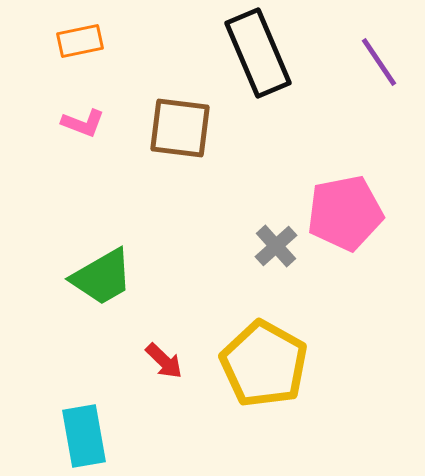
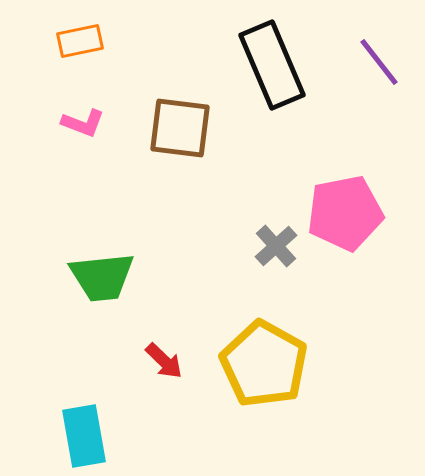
black rectangle: moved 14 px right, 12 px down
purple line: rotated 4 degrees counterclockwise
green trapezoid: rotated 24 degrees clockwise
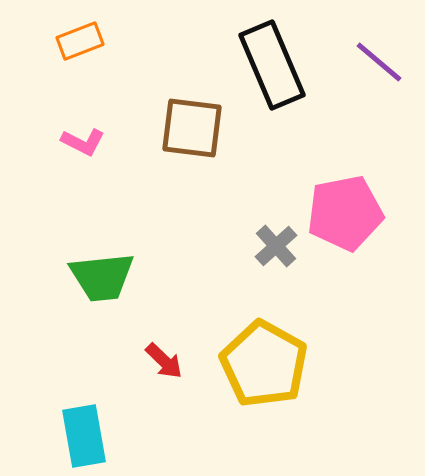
orange rectangle: rotated 9 degrees counterclockwise
purple line: rotated 12 degrees counterclockwise
pink L-shape: moved 19 px down; rotated 6 degrees clockwise
brown square: moved 12 px right
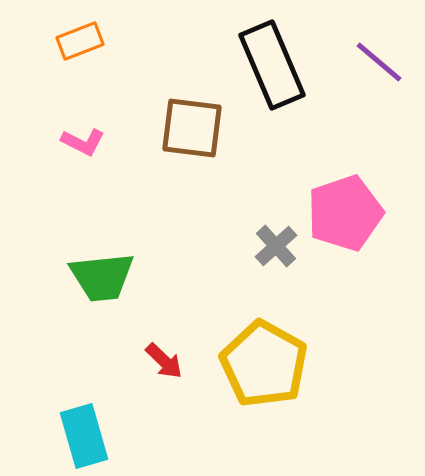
pink pentagon: rotated 8 degrees counterclockwise
cyan rectangle: rotated 6 degrees counterclockwise
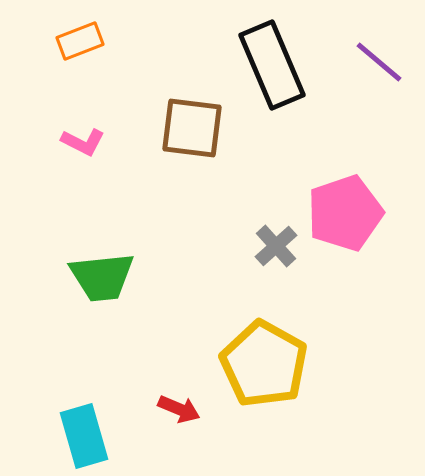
red arrow: moved 15 px right, 48 px down; rotated 21 degrees counterclockwise
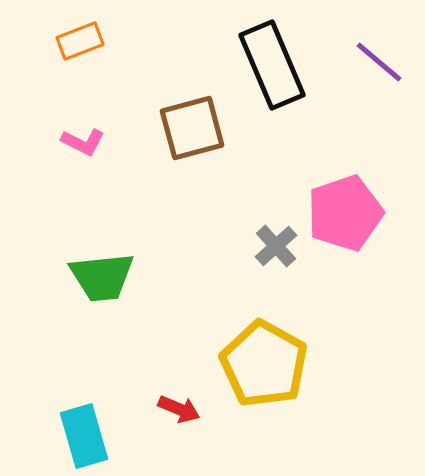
brown square: rotated 22 degrees counterclockwise
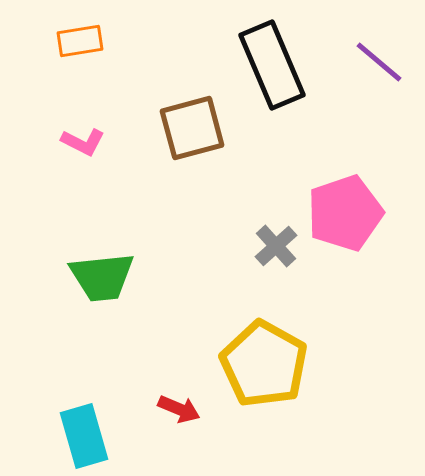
orange rectangle: rotated 12 degrees clockwise
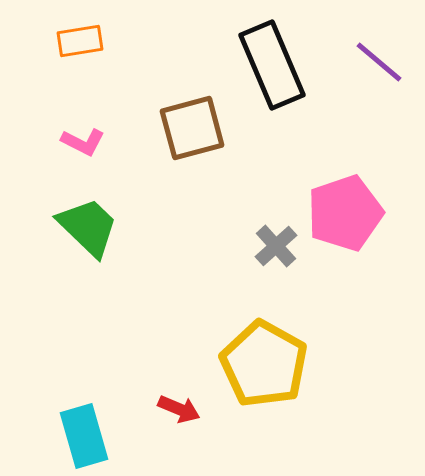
green trapezoid: moved 14 px left, 50 px up; rotated 130 degrees counterclockwise
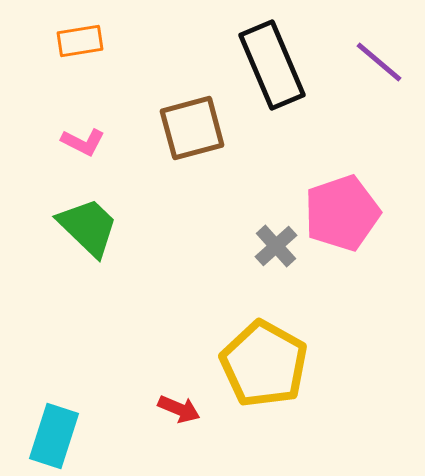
pink pentagon: moved 3 px left
cyan rectangle: moved 30 px left; rotated 34 degrees clockwise
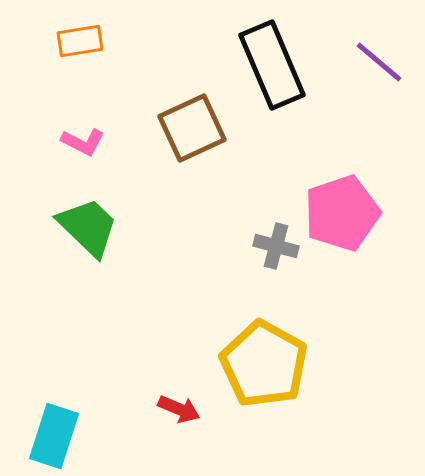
brown square: rotated 10 degrees counterclockwise
gray cross: rotated 33 degrees counterclockwise
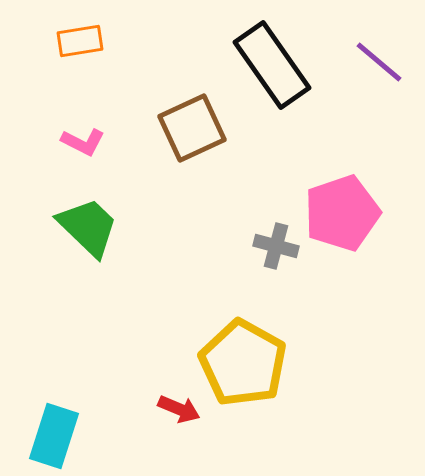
black rectangle: rotated 12 degrees counterclockwise
yellow pentagon: moved 21 px left, 1 px up
